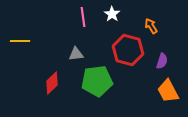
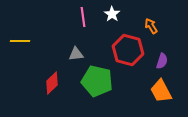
green pentagon: rotated 20 degrees clockwise
orange trapezoid: moved 7 px left
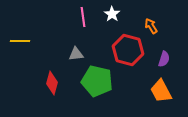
purple semicircle: moved 2 px right, 2 px up
red diamond: rotated 30 degrees counterclockwise
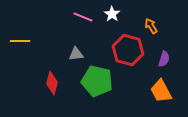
pink line: rotated 60 degrees counterclockwise
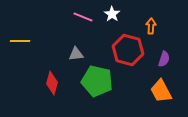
orange arrow: rotated 35 degrees clockwise
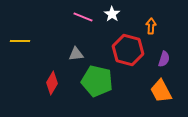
red diamond: rotated 15 degrees clockwise
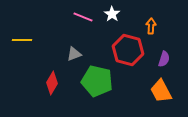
yellow line: moved 2 px right, 1 px up
gray triangle: moved 2 px left; rotated 14 degrees counterclockwise
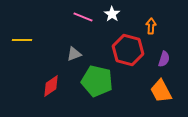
red diamond: moved 1 px left, 3 px down; rotated 25 degrees clockwise
